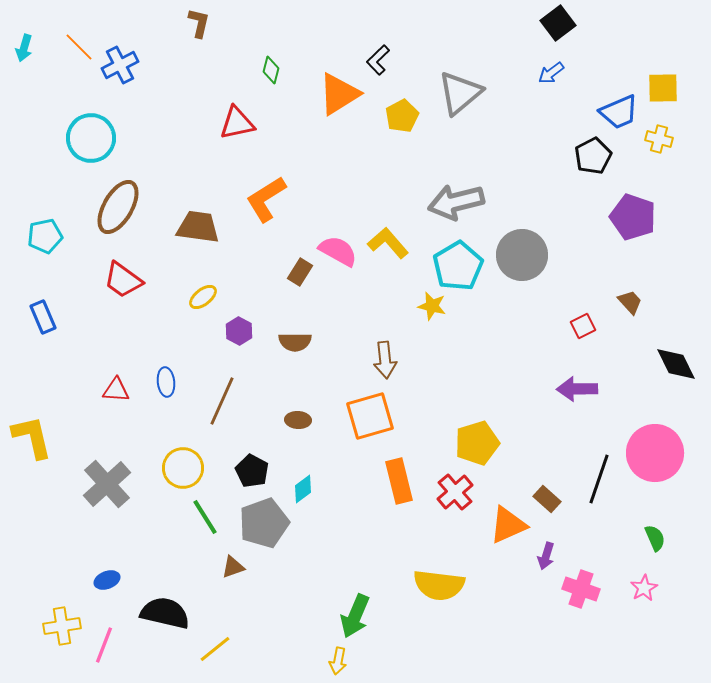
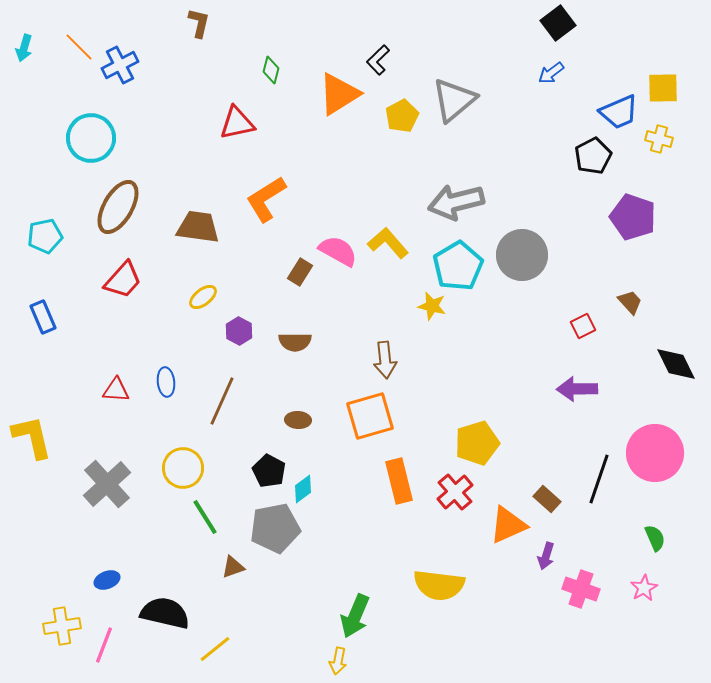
gray triangle at (460, 93): moved 6 px left, 7 px down
red trapezoid at (123, 280): rotated 84 degrees counterclockwise
black pentagon at (252, 471): moved 17 px right
gray pentagon at (264, 523): moved 11 px right, 5 px down; rotated 9 degrees clockwise
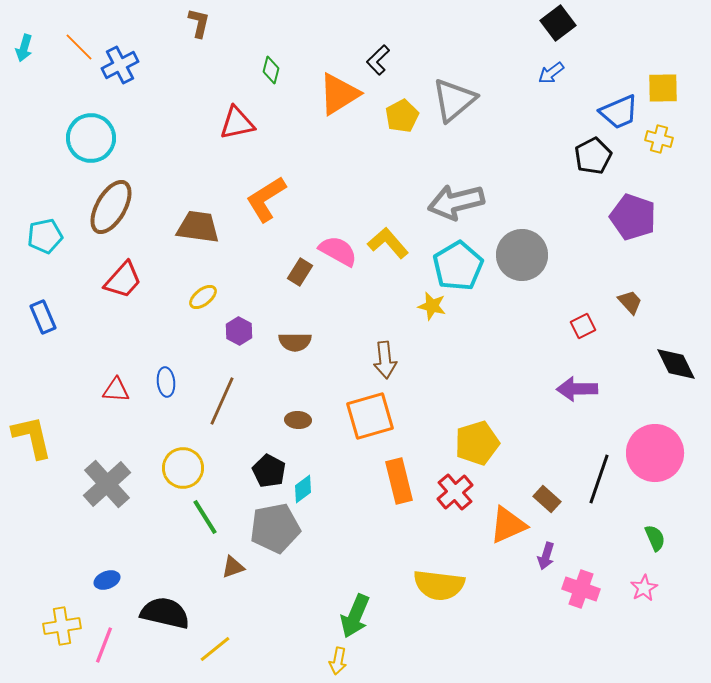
brown ellipse at (118, 207): moved 7 px left
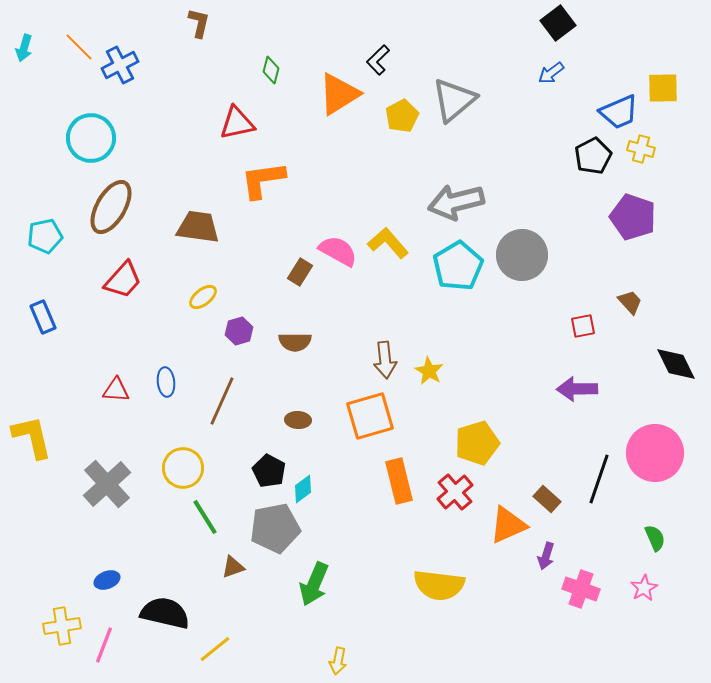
yellow cross at (659, 139): moved 18 px left, 10 px down
orange L-shape at (266, 199): moved 3 px left, 19 px up; rotated 24 degrees clockwise
yellow star at (432, 306): moved 3 px left, 65 px down; rotated 16 degrees clockwise
red square at (583, 326): rotated 15 degrees clockwise
purple hexagon at (239, 331): rotated 16 degrees clockwise
green arrow at (355, 616): moved 41 px left, 32 px up
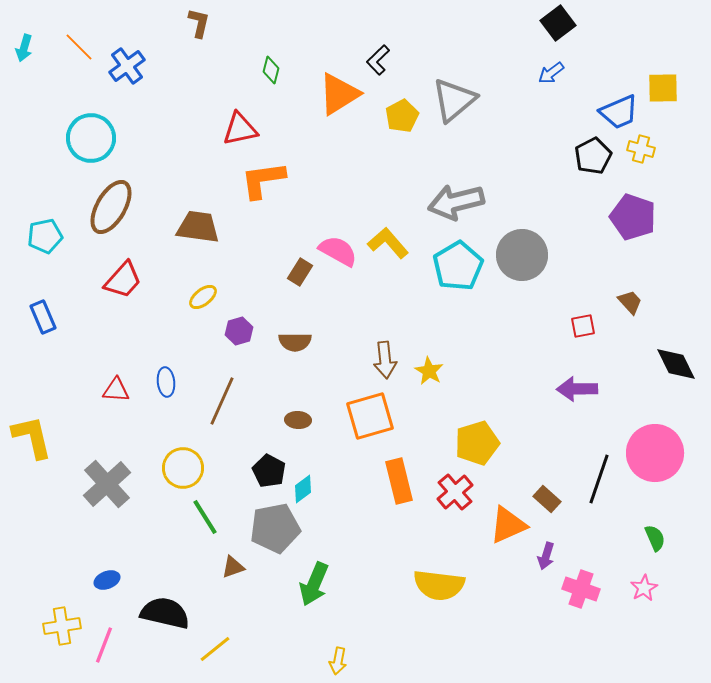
blue cross at (120, 65): moved 7 px right, 1 px down; rotated 9 degrees counterclockwise
red triangle at (237, 123): moved 3 px right, 6 px down
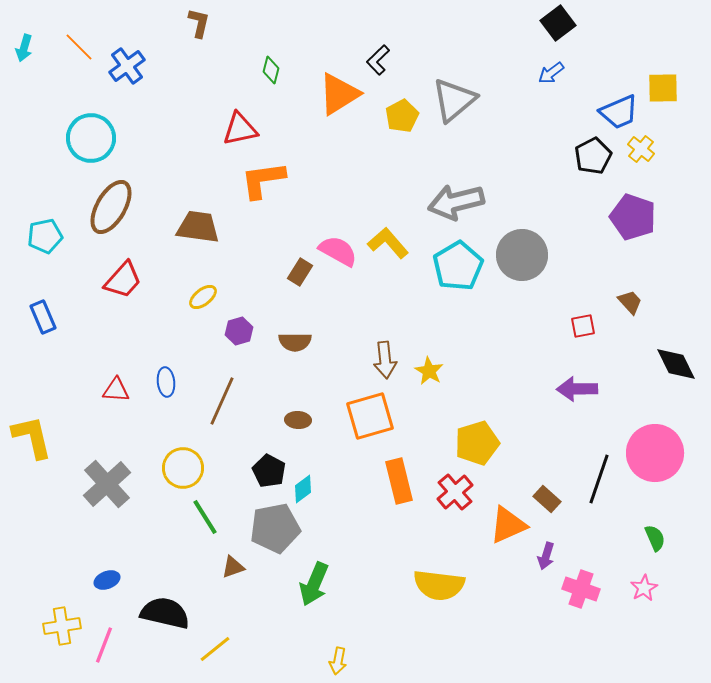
yellow cross at (641, 149): rotated 24 degrees clockwise
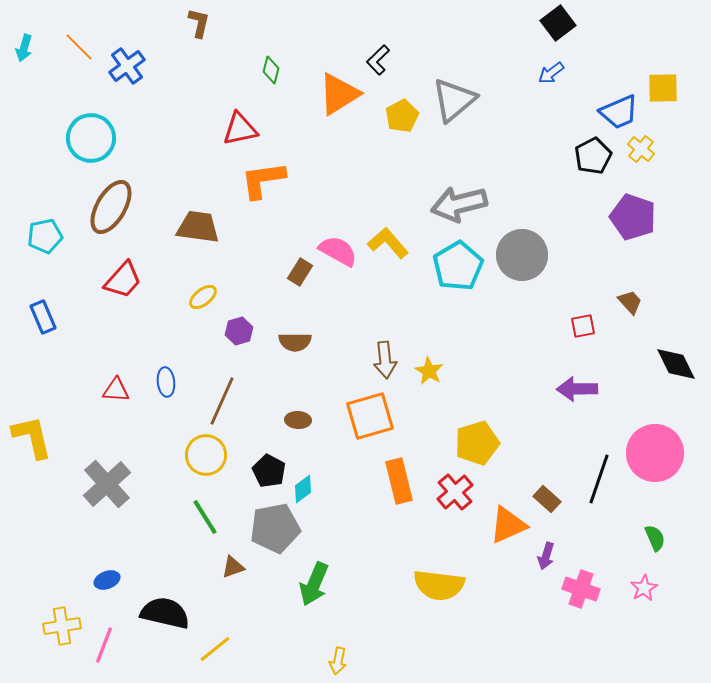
gray arrow at (456, 202): moved 3 px right, 2 px down
yellow circle at (183, 468): moved 23 px right, 13 px up
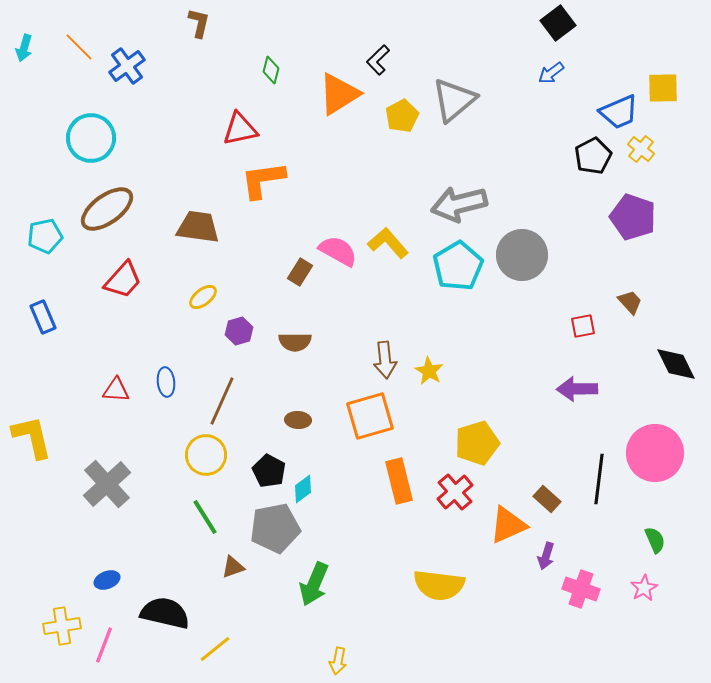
brown ellipse at (111, 207): moved 4 px left, 2 px down; rotated 24 degrees clockwise
black line at (599, 479): rotated 12 degrees counterclockwise
green semicircle at (655, 538): moved 2 px down
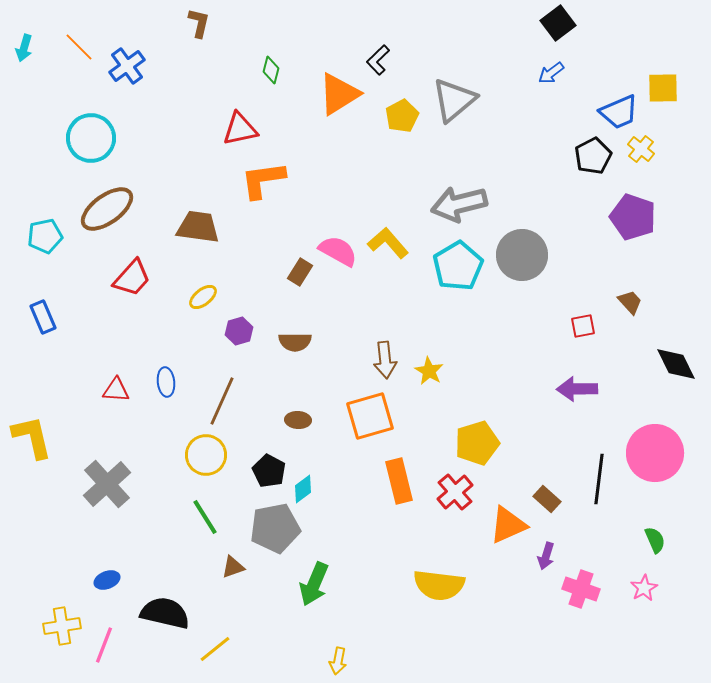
red trapezoid at (123, 280): moved 9 px right, 2 px up
